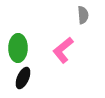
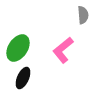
green ellipse: rotated 32 degrees clockwise
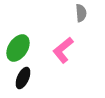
gray semicircle: moved 2 px left, 2 px up
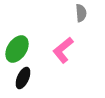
green ellipse: moved 1 px left, 1 px down
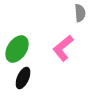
gray semicircle: moved 1 px left
pink L-shape: moved 2 px up
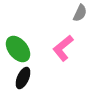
gray semicircle: rotated 30 degrees clockwise
green ellipse: moved 1 px right; rotated 72 degrees counterclockwise
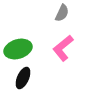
gray semicircle: moved 18 px left
green ellipse: rotated 68 degrees counterclockwise
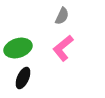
gray semicircle: moved 3 px down
green ellipse: moved 1 px up
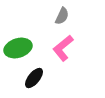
black ellipse: moved 11 px right; rotated 15 degrees clockwise
